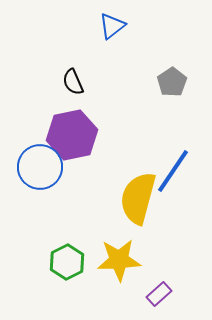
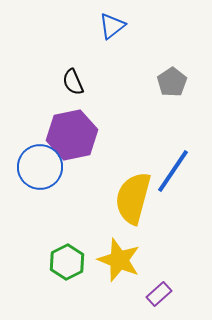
yellow semicircle: moved 5 px left
yellow star: rotated 24 degrees clockwise
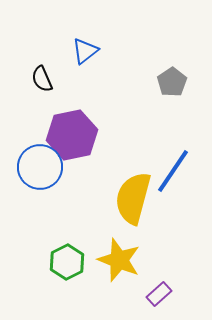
blue triangle: moved 27 px left, 25 px down
black semicircle: moved 31 px left, 3 px up
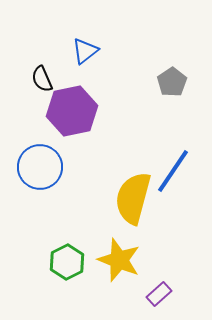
purple hexagon: moved 24 px up
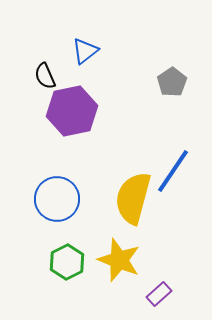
black semicircle: moved 3 px right, 3 px up
blue circle: moved 17 px right, 32 px down
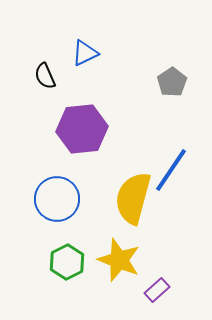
blue triangle: moved 2 px down; rotated 12 degrees clockwise
purple hexagon: moved 10 px right, 18 px down; rotated 6 degrees clockwise
blue line: moved 2 px left, 1 px up
purple rectangle: moved 2 px left, 4 px up
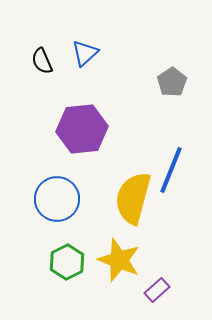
blue triangle: rotated 16 degrees counterclockwise
black semicircle: moved 3 px left, 15 px up
blue line: rotated 12 degrees counterclockwise
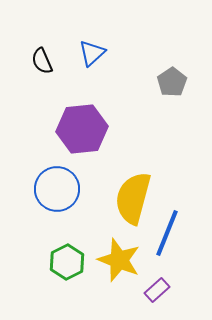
blue triangle: moved 7 px right
blue line: moved 4 px left, 63 px down
blue circle: moved 10 px up
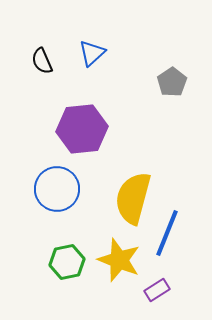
green hexagon: rotated 16 degrees clockwise
purple rectangle: rotated 10 degrees clockwise
